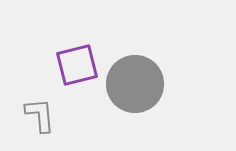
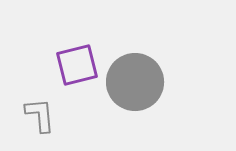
gray circle: moved 2 px up
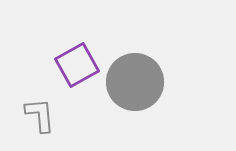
purple square: rotated 15 degrees counterclockwise
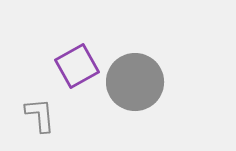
purple square: moved 1 px down
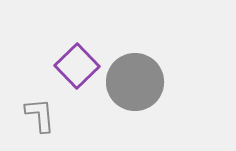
purple square: rotated 15 degrees counterclockwise
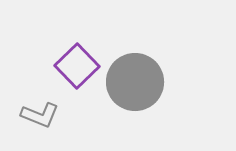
gray L-shape: rotated 117 degrees clockwise
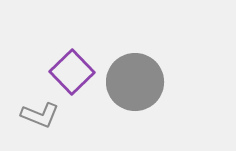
purple square: moved 5 px left, 6 px down
